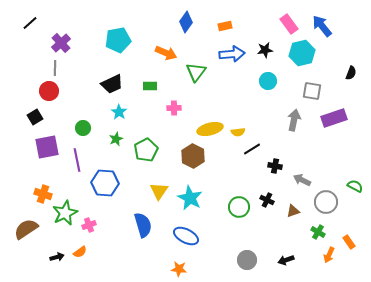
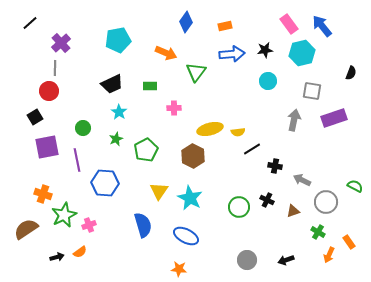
green star at (65, 213): moved 1 px left, 2 px down
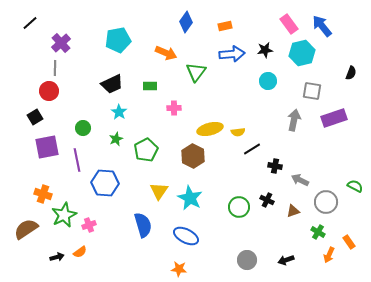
gray arrow at (302, 180): moved 2 px left
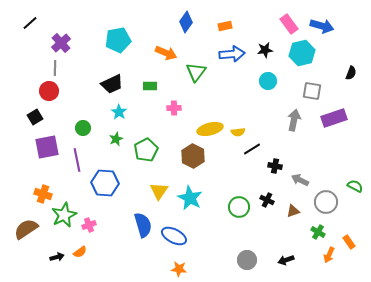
blue arrow at (322, 26): rotated 145 degrees clockwise
blue ellipse at (186, 236): moved 12 px left
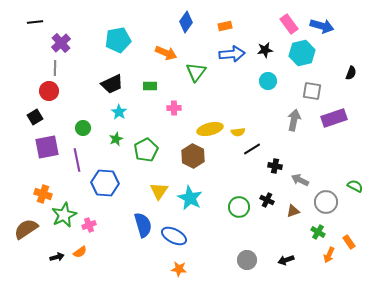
black line at (30, 23): moved 5 px right, 1 px up; rotated 35 degrees clockwise
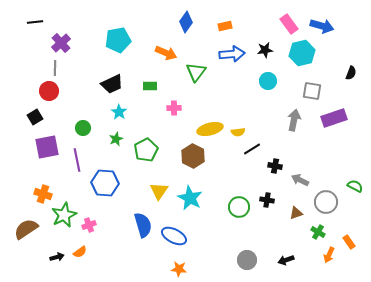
black cross at (267, 200): rotated 16 degrees counterclockwise
brown triangle at (293, 211): moved 3 px right, 2 px down
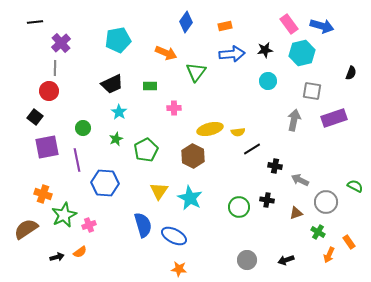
black square at (35, 117): rotated 21 degrees counterclockwise
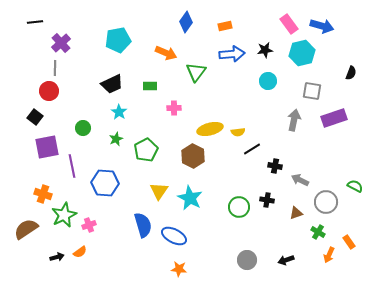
purple line at (77, 160): moved 5 px left, 6 px down
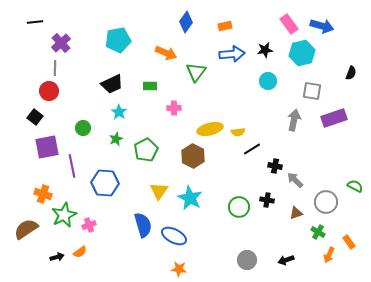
gray arrow at (300, 180): moved 5 px left; rotated 18 degrees clockwise
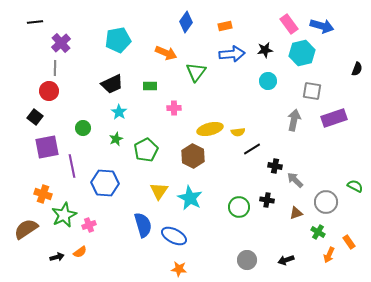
black semicircle at (351, 73): moved 6 px right, 4 px up
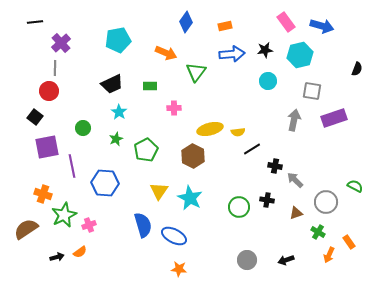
pink rectangle at (289, 24): moved 3 px left, 2 px up
cyan hexagon at (302, 53): moved 2 px left, 2 px down
